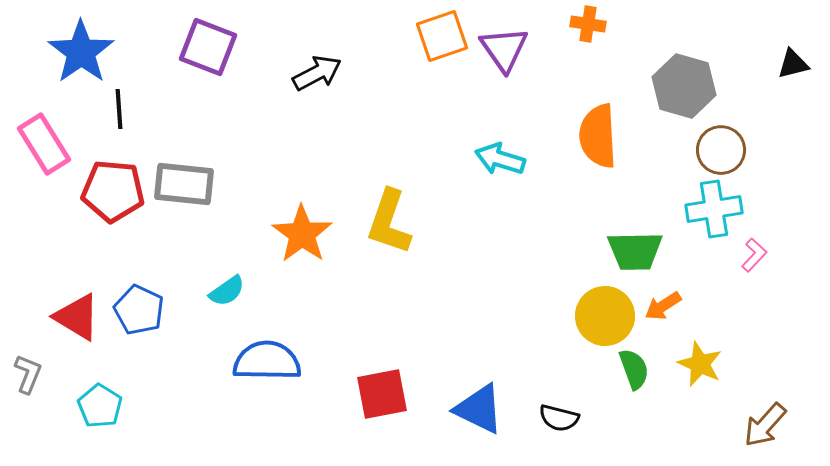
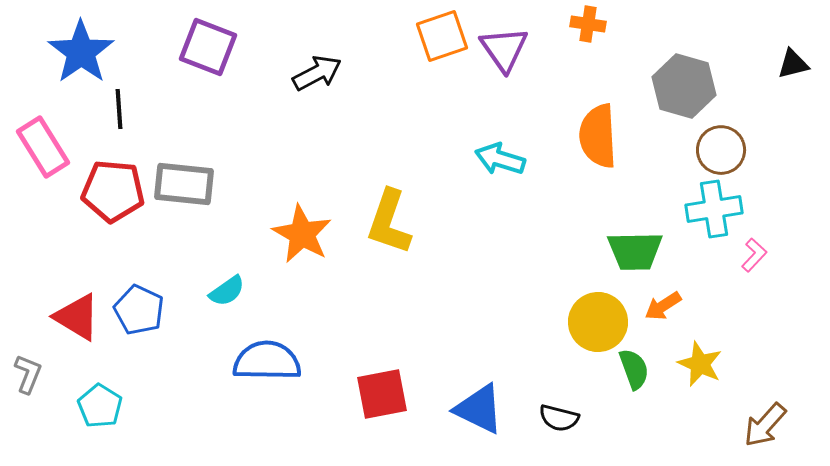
pink rectangle: moved 1 px left, 3 px down
orange star: rotated 6 degrees counterclockwise
yellow circle: moved 7 px left, 6 px down
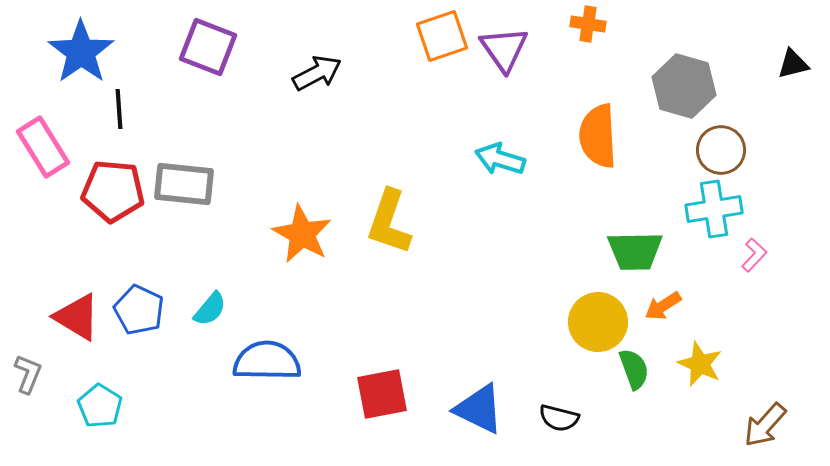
cyan semicircle: moved 17 px left, 18 px down; rotated 15 degrees counterclockwise
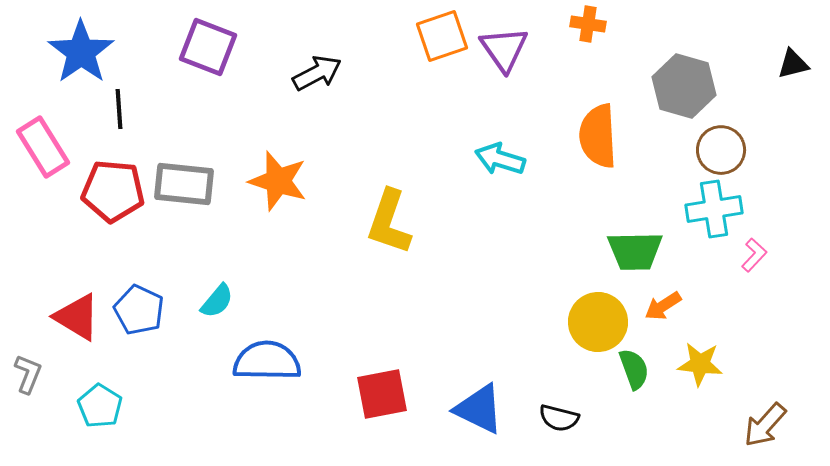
orange star: moved 24 px left, 53 px up; rotated 12 degrees counterclockwise
cyan semicircle: moved 7 px right, 8 px up
yellow star: rotated 18 degrees counterclockwise
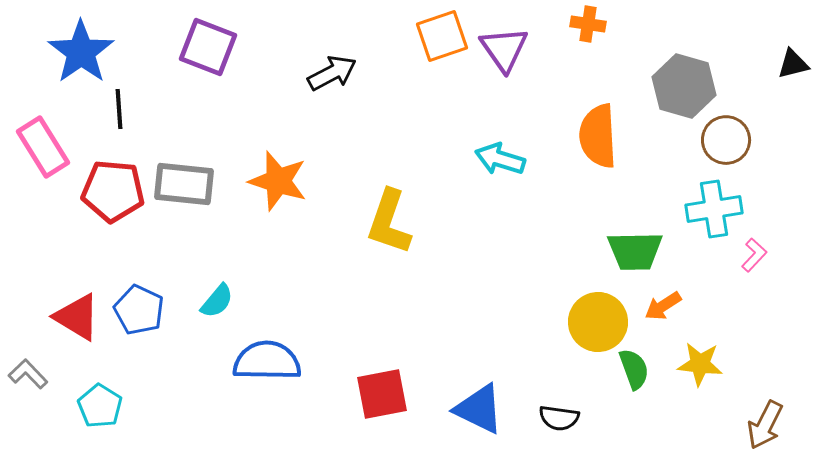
black arrow: moved 15 px right
brown circle: moved 5 px right, 10 px up
gray L-shape: rotated 66 degrees counterclockwise
black semicircle: rotated 6 degrees counterclockwise
brown arrow: rotated 15 degrees counterclockwise
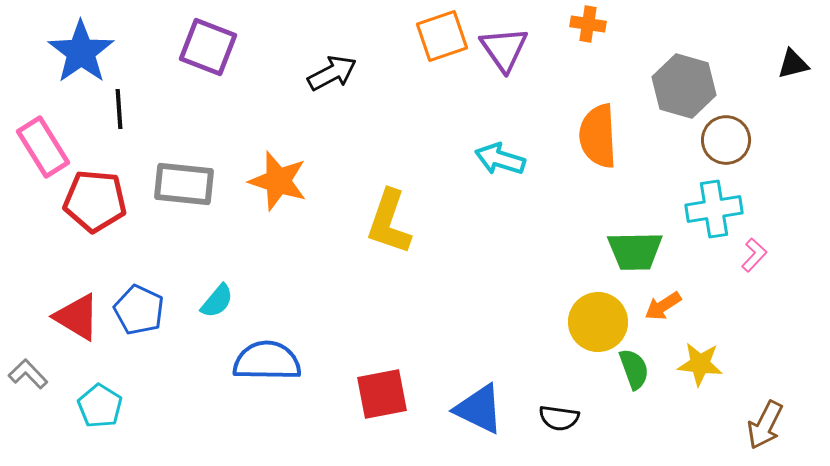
red pentagon: moved 18 px left, 10 px down
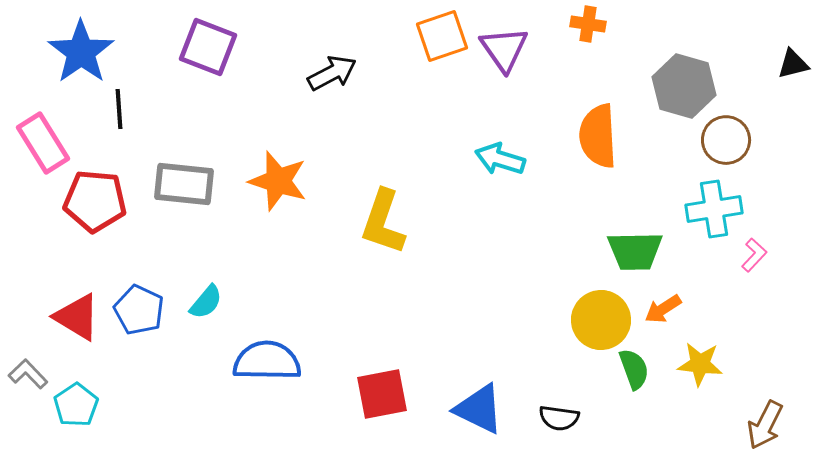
pink rectangle: moved 4 px up
yellow L-shape: moved 6 px left
cyan semicircle: moved 11 px left, 1 px down
orange arrow: moved 3 px down
yellow circle: moved 3 px right, 2 px up
cyan pentagon: moved 24 px left, 1 px up; rotated 6 degrees clockwise
